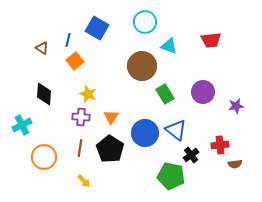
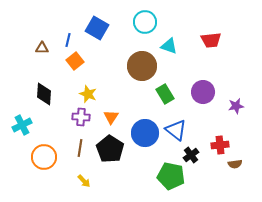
brown triangle: rotated 32 degrees counterclockwise
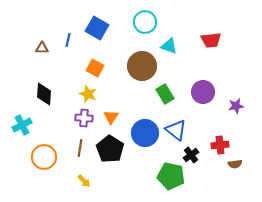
orange square: moved 20 px right, 7 px down; rotated 24 degrees counterclockwise
purple cross: moved 3 px right, 1 px down
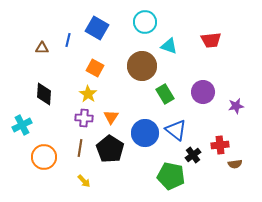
yellow star: rotated 12 degrees clockwise
black cross: moved 2 px right
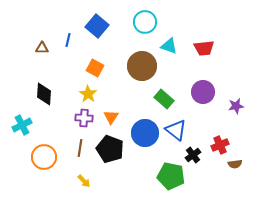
blue square: moved 2 px up; rotated 10 degrees clockwise
red trapezoid: moved 7 px left, 8 px down
green rectangle: moved 1 px left, 5 px down; rotated 18 degrees counterclockwise
red cross: rotated 18 degrees counterclockwise
black pentagon: rotated 12 degrees counterclockwise
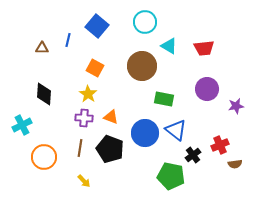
cyan triangle: rotated 12 degrees clockwise
purple circle: moved 4 px right, 3 px up
green rectangle: rotated 30 degrees counterclockwise
orange triangle: rotated 42 degrees counterclockwise
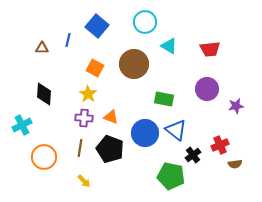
red trapezoid: moved 6 px right, 1 px down
brown circle: moved 8 px left, 2 px up
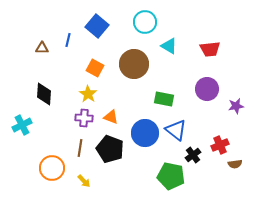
orange circle: moved 8 px right, 11 px down
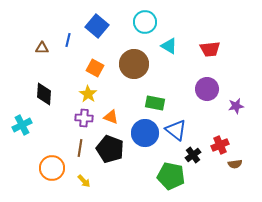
green rectangle: moved 9 px left, 4 px down
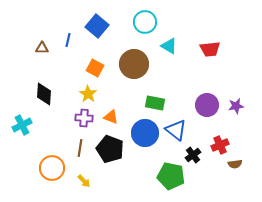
purple circle: moved 16 px down
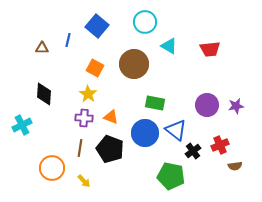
black cross: moved 4 px up
brown semicircle: moved 2 px down
